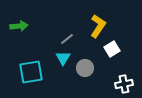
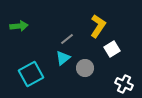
cyan triangle: rotated 21 degrees clockwise
cyan square: moved 2 px down; rotated 20 degrees counterclockwise
white cross: rotated 36 degrees clockwise
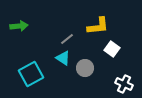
yellow L-shape: rotated 50 degrees clockwise
white square: rotated 21 degrees counterclockwise
cyan triangle: rotated 49 degrees counterclockwise
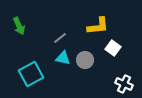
green arrow: rotated 72 degrees clockwise
gray line: moved 7 px left, 1 px up
white square: moved 1 px right, 1 px up
cyan triangle: rotated 21 degrees counterclockwise
gray circle: moved 8 px up
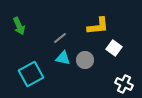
white square: moved 1 px right
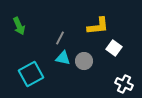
gray line: rotated 24 degrees counterclockwise
gray circle: moved 1 px left, 1 px down
